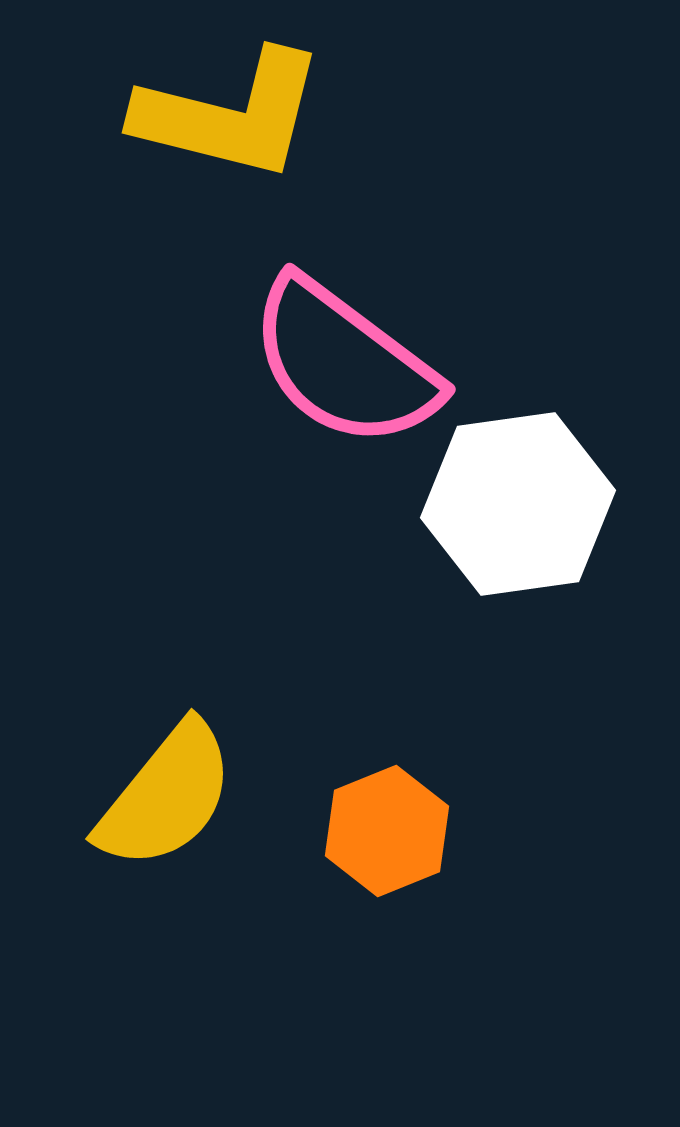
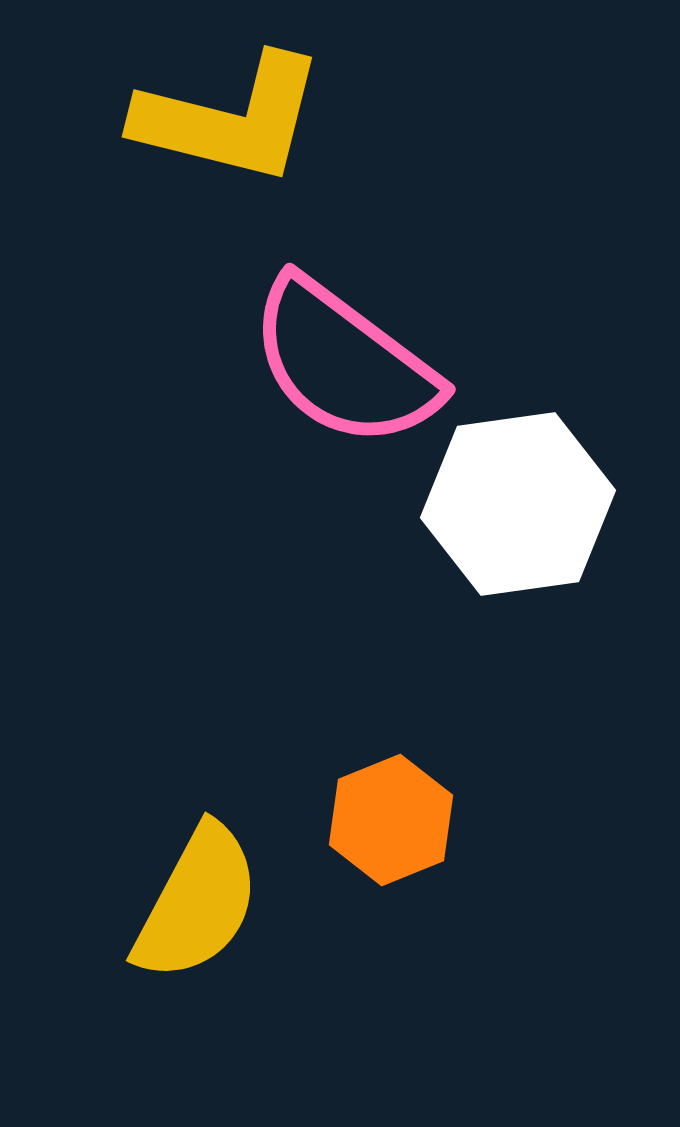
yellow L-shape: moved 4 px down
yellow semicircle: moved 31 px right, 107 px down; rotated 11 degrees counterclockwise
orange hexagon: moved 4 px right, 11 px up
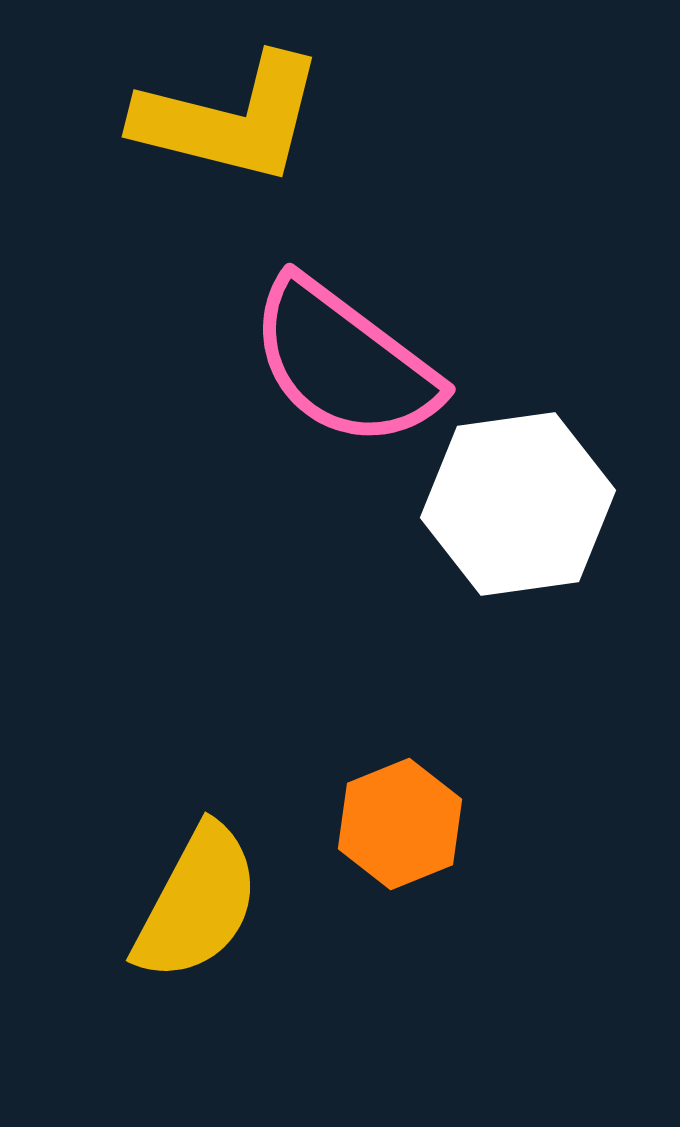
orange hexagon: moved 9 px right, 4 px down
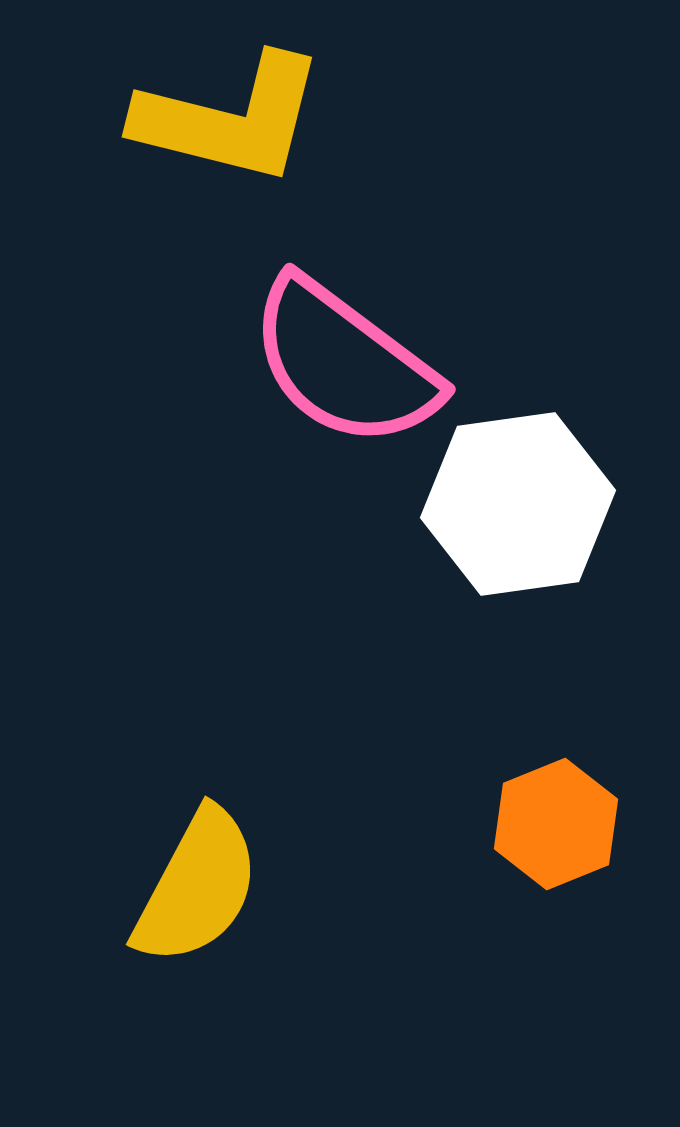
orange hexagon: moved 156 px right
yellow semicircle: moved 16 px up
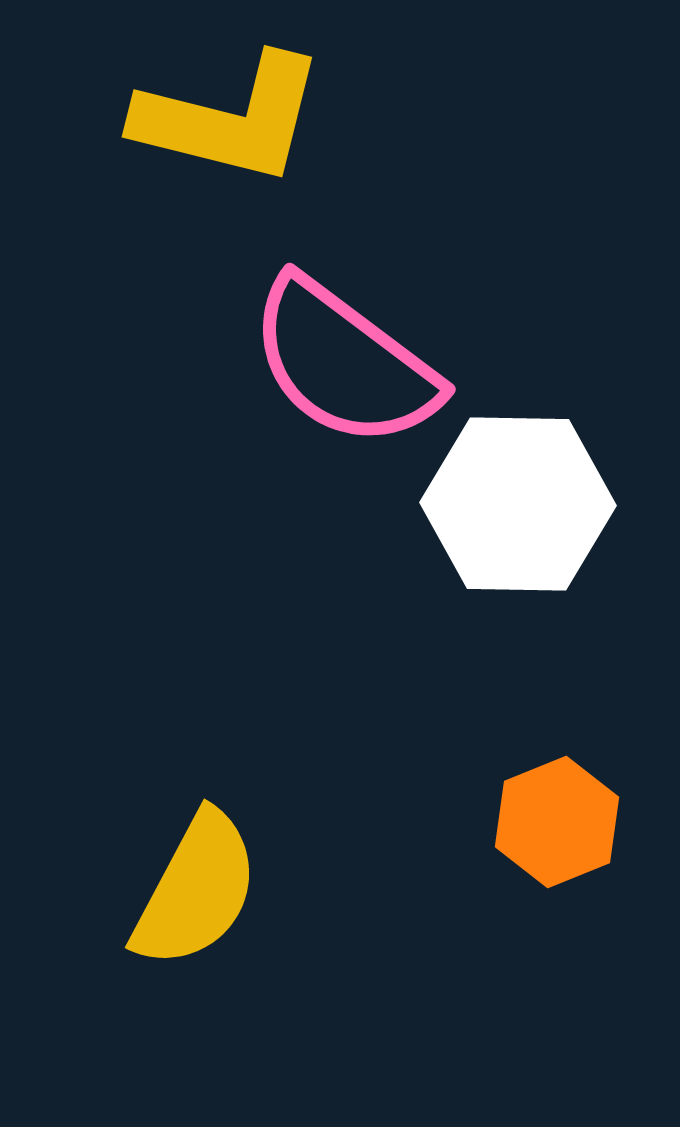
white hexagon: rotated 9 degrees clockwise
orange hexagon: moved 1 px right, 2 px up
yellow semicircle: moved 1 px left, 3 px down
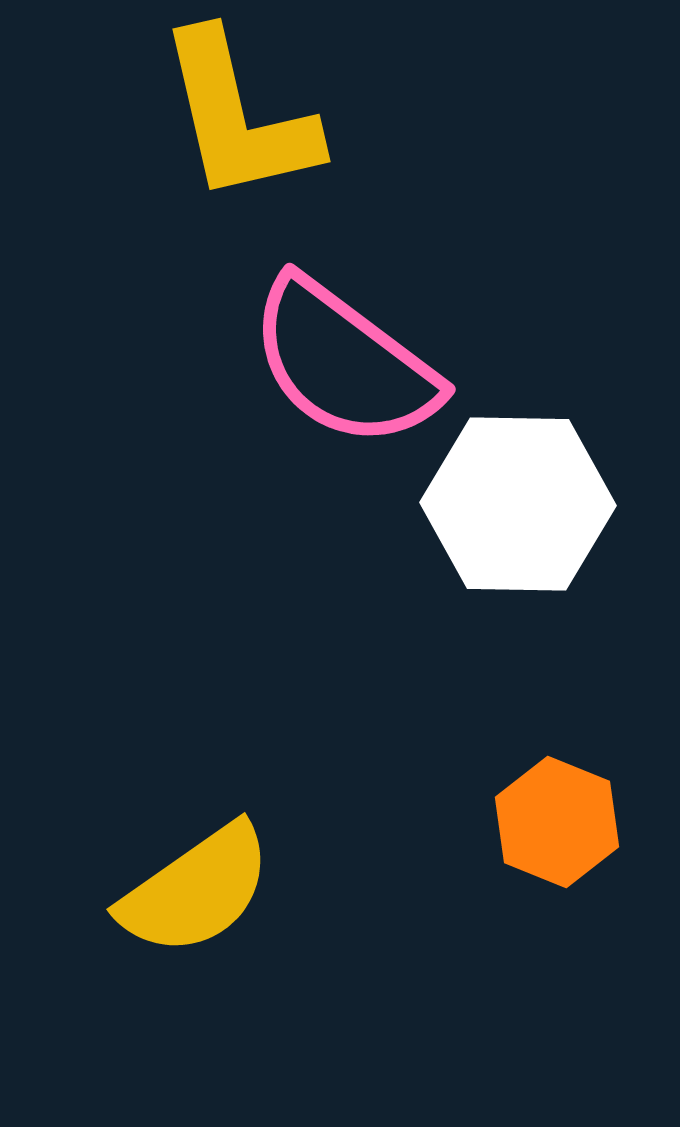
yellow L-shape: moved 8 px right, 2 px up; rotated 63 degrees clockwise
orange hexagon: rotated 16 degrees counterclockwise
yellow semicircle: rotated 27 degrees clockwise
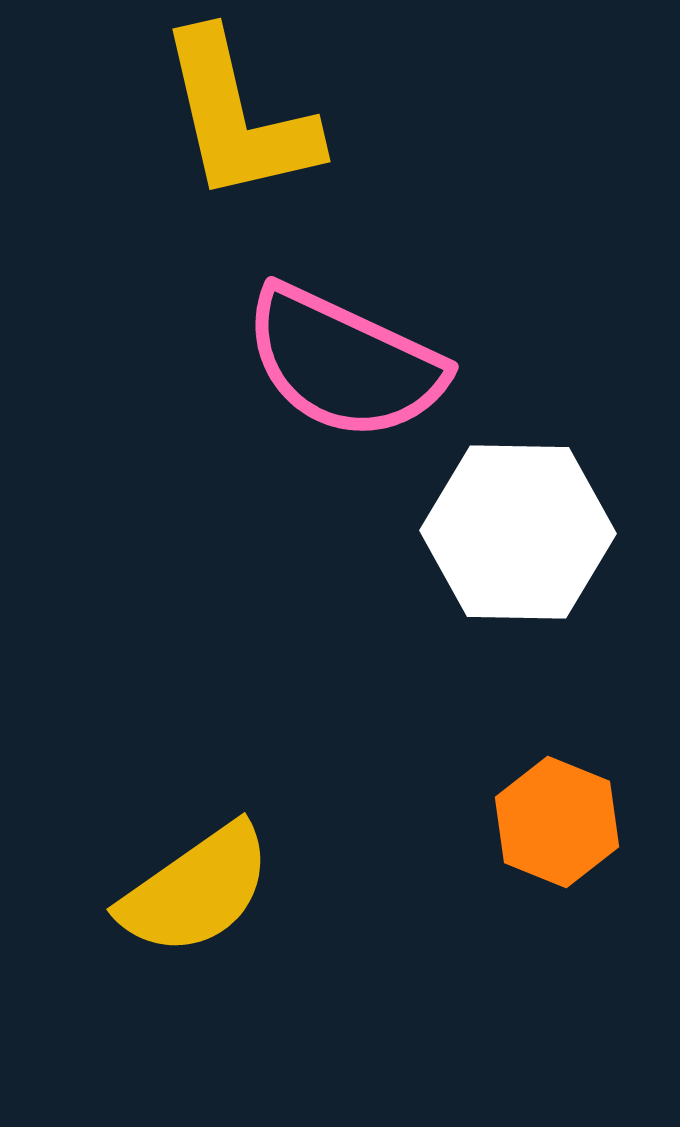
pink semicircle: rotated 12 degrees counterclockwise
white hexagon: moved 28 px down
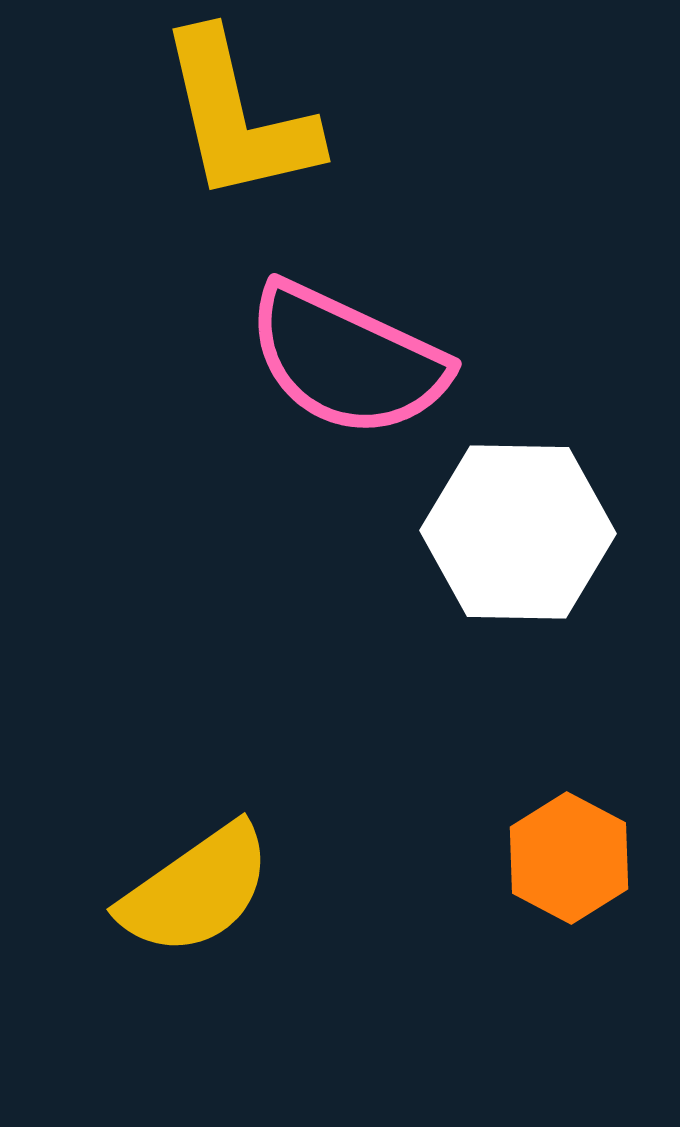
pink semicircle: moved 3 px right, 3 px up
orange hexagon: moved 12 px right, 36 px down; rotated 6 degrees clockwise
